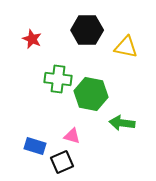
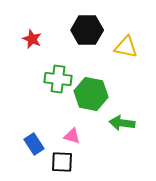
blue rectangle: moved 1 px left, 2 px up; rotated 40 degrees clockwise
black square: rotated 25 degrees clockwise
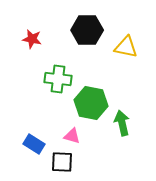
red star: rotated 12 degrees counterclockwise
green hexagon: moved 9 px down
green arrow: rotated 70 degrees clockwise
blue rectangle: rotated 25 degrees counterclockwise
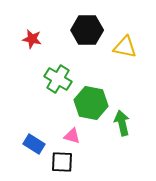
yellow triangle: moved 1 px left
green cross: rotated 24 degrees clockwise
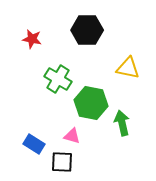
yellow triangle: moved 3 px right, 21 px down
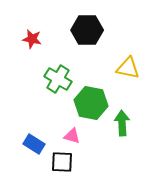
green arrow: rotated 10 degrees clockwise
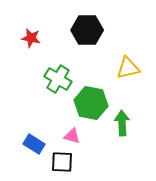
red star: moved 1 px left, 1 px up
yellow triangle: rotated 25 degrees counterclockwise
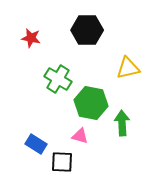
pink triangle: moved 8 px right
blue rectangle: moved 2 px right
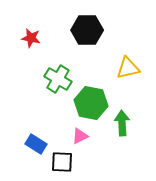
pink triangle: rotated 42 degrees counterclockwise
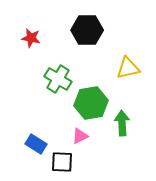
green hexagon: rotated 20 degrees counterclockwise
